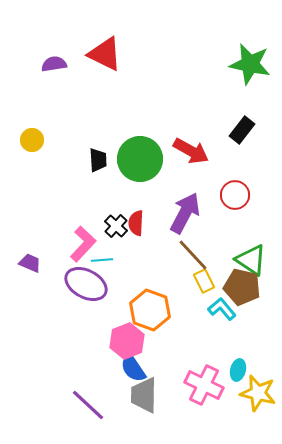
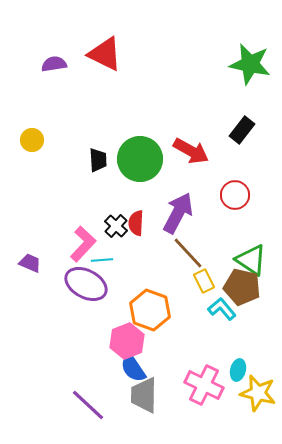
purple arrow: moved 7 px left
brown line: moved 5 px left, 2 px up
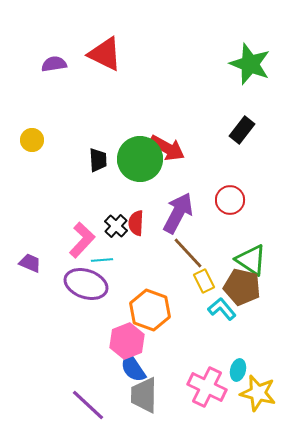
green star: rotated 9 degrees clockwise
red arrow: moved 24 px left, 3 px up
red circle: moved 5 px left, 5 px down
pink L-shape: moved 1 px left, 4 px up
purple ellipse: rotated 9 degrees counterclockwise
pink cross: moved 3 px right, 2 px down
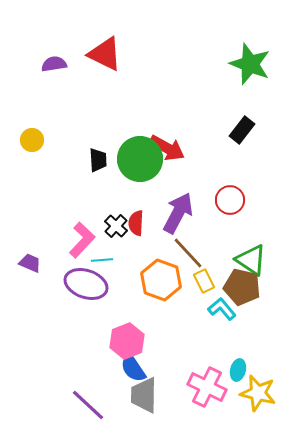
orange hexagon: moved 11 px right, 30 px up
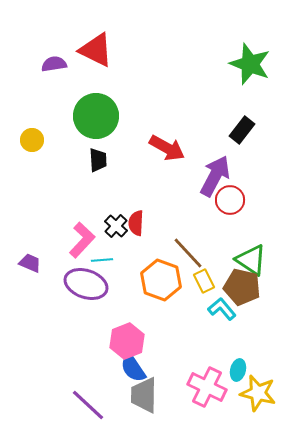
red triangle: moved 9 px left, 4 px up
green circle: moved 44 px left, 43 px up
purple arrow: moved 37 px right, 37 px up
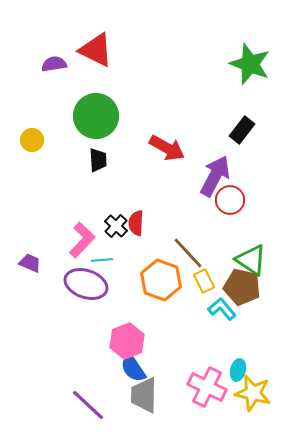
yellow star: moved 5 px left
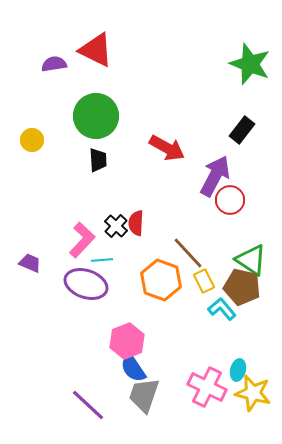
gray trapezoid: rotated 18 degrees clockwise
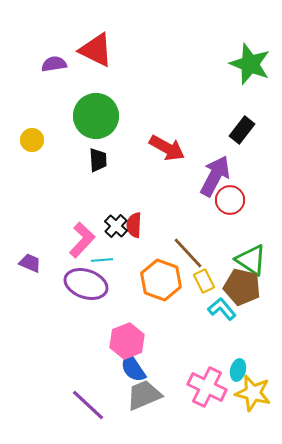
red semicircle: moved 2 px left, 2 px down
gray trapezoid: rotated 48 degrees clockwise
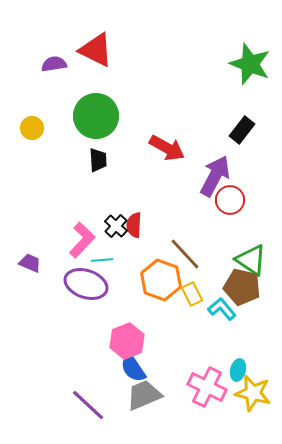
yellow circle: moved 12 px up
brown line: moved 3 px left, 1 px down
yellow rectangle: moved 12 px left, 13 px down
